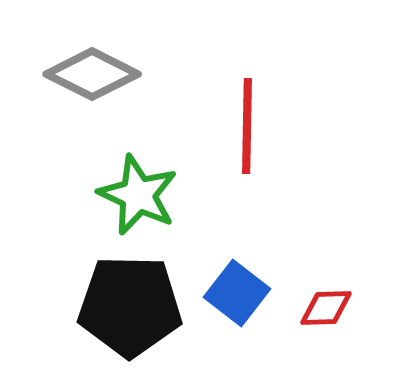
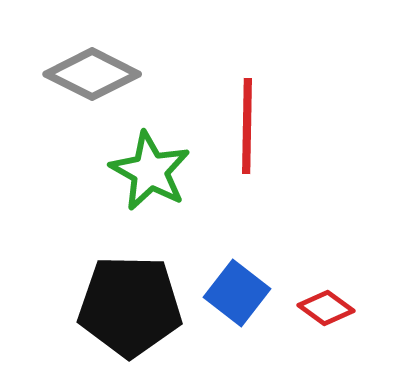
green star: moved 12 px right, 24 px up; rotated 4 degrees clockwise
red diamond: rotated 38 degrees clockwise
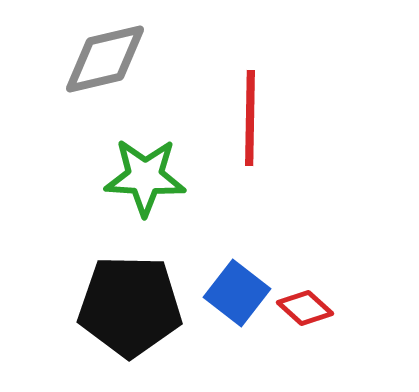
gray diamond: moved 13 px right, 15 px up; rotated 40 degrees counterclockwise
red line: moved 3 px right, 8 px up
green star: moved 5 px left, 6 px down; rotated 26 degrees counterclockwise
red diamond: moved 21 px left; rotated 6 degrees clockwise
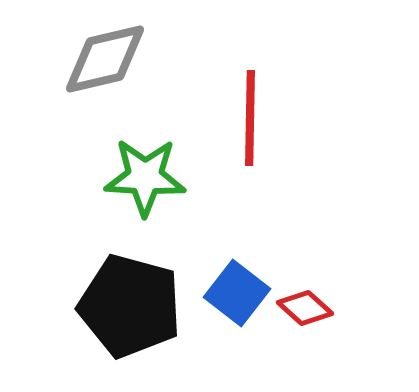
black pentagon: rotated 14 degrees clockwise
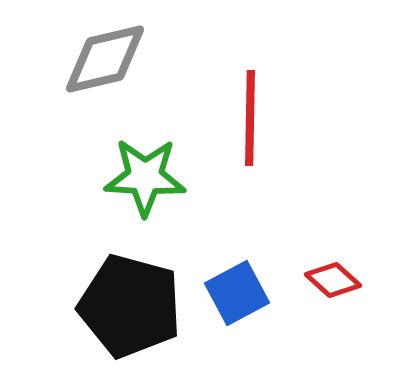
blue square: rotated 24 degrees clockwise
red diamond: moved 28 px right, 28 px up
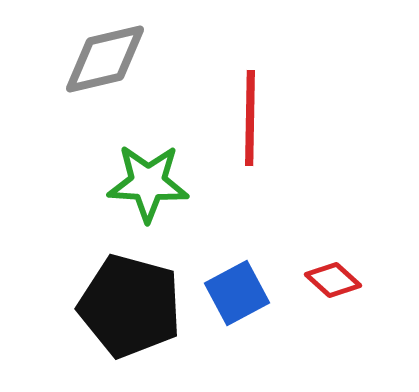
green star: moved 3 px right, 6 px down
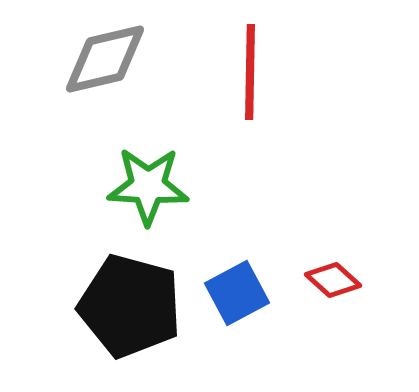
red line: moved 46 px up
green star: moved 3 px down
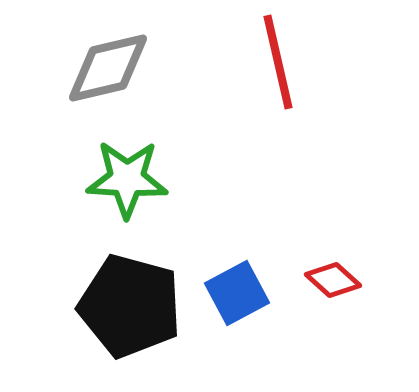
gray diamond: moved 3 px right, 9 px down
red line: moved 28 px right, 10 px up; rotated 14 degrees counterclockwise
green star: moved 21 px left, 7 px up
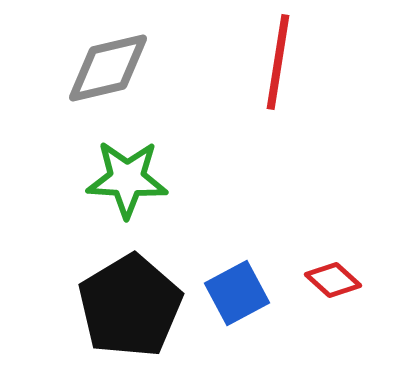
red line: rotated 22 degrees clockwise
black pentagon: rotated 26 degrees clockwise
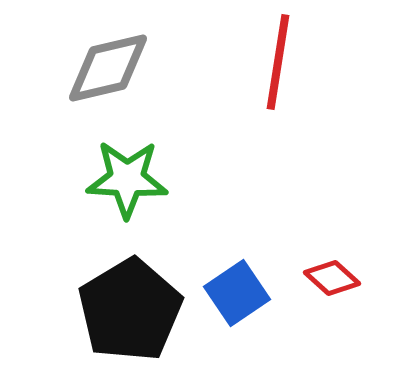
red diamond: moved 1 px left, 2 px up
blue square: rotated 6 degrees counterclockwise
black pentagon: moved 4 px down
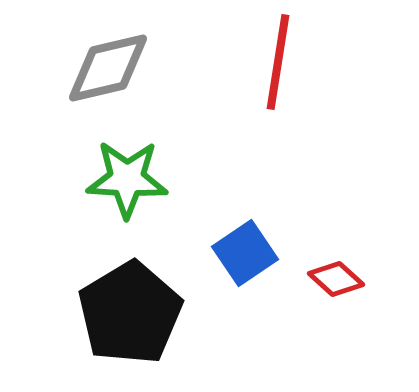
red diamond: moved 4 px right, 1 px down
blue square: moved 8 px right, 40 px up
black pentagon: moved 3 px down
